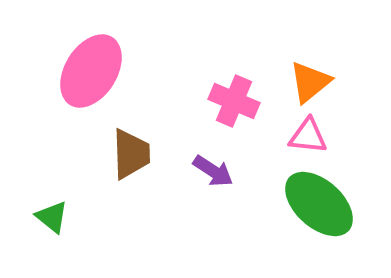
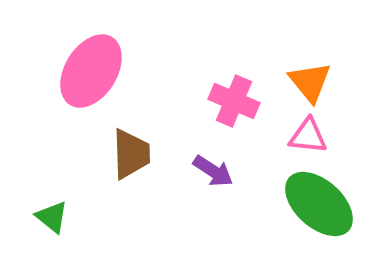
orange triangle: rotated 30 degrees counterclockwise
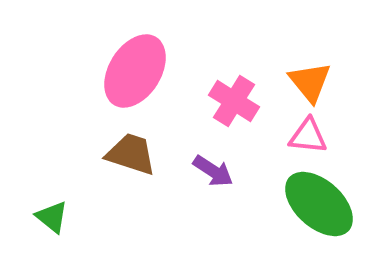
pink ellipse: moved 44 px right
pink cross: rotated 9 degrees clockwise
brown trapezoid: rotated 70 degrees counterclockwise
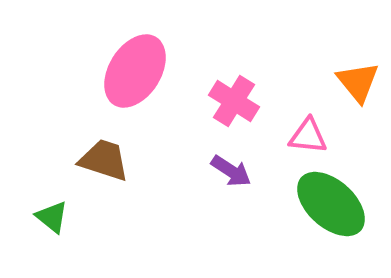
orange triangle: moved 48 px right
brown trapezoid: moved 27 px left, 6 px down
purple arrow: moved 18 px right
green ellipse: moved 12 px right
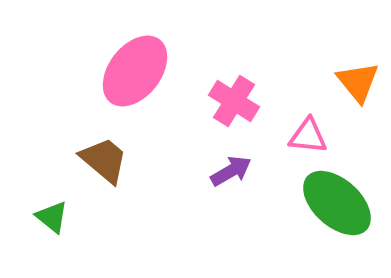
pink ellipse: rotated 6 degrees clockwise
brown trapezoid: rotated 22 degrees clockwise
purple arrow: rotated 63 degrees counterclockwise
green ellipse: moved 6 px right, 1 px up
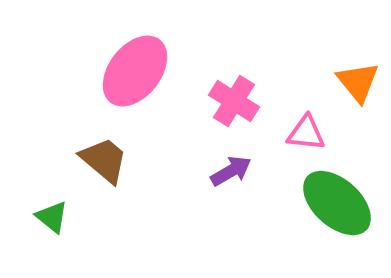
pink triangle: moved 2 px left, 3 px up
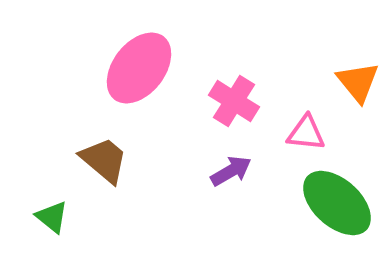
pink ellipse: moved 4 px right, 3 px up
